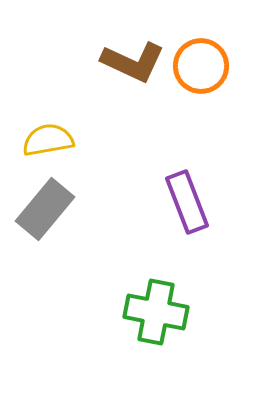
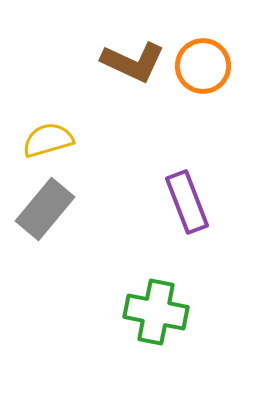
orange circle: moved 2 px right
yellow semicircle: rotated 6 degrees counterclockwise
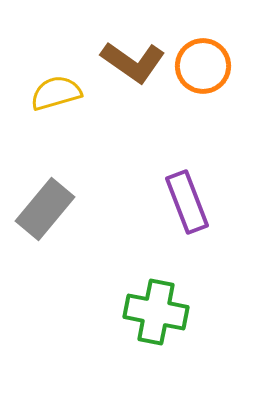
brown L-shape: rotated 10 degrees clockwise
yellow semicircle: moved 8 px right, 47 px up
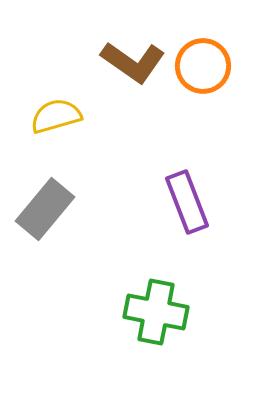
yellow semicircle: moved 23 px down
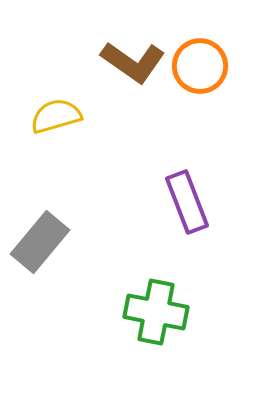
orange circle: moved 3 px left
gray rectangle: moved 5 px left, 33 px down
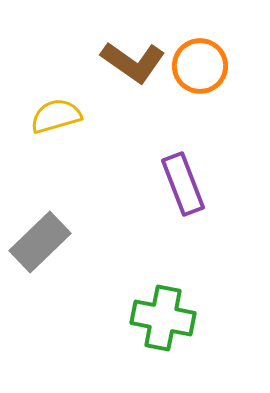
purple rectangle: moved 4 px left, 18 px up
gray rectangle: rotated 6 degrees clockwise
green cross: moved 7 px right, 6 px down
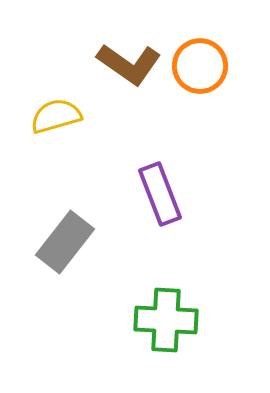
brown L-shape: moved 4 px left, 2 px down
purple rectangle: moved 23 px left, 10 px down
gray rectangle: moved 25 px right; rotated 8 degrees counterclockwise
green cross: moved 3 px right, 2 px down; rotated 8 degrees counterclockwise
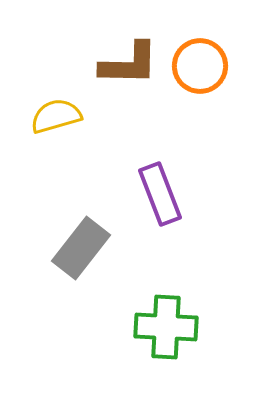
brown L-shape: rotated 34 degrees counterclockwise
gray rectangle: moved 16 px right, 6 px down
green cross: moved 7 px down
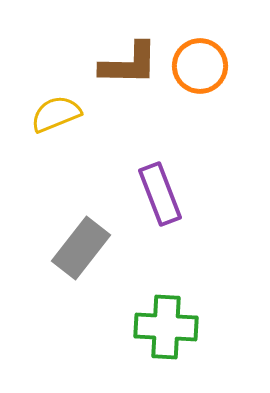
yellow semicircle: moved 2 px up; rotated 6 degrees counterclockwise
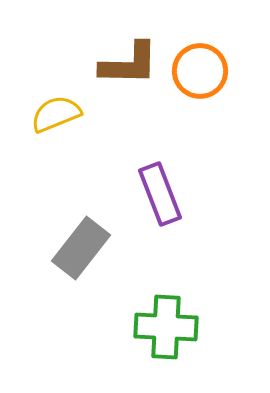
orange circle: moved 5 px down
